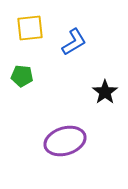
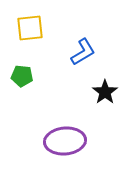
blue L-shape: moved 9 px right, 10 px down
purple ellipse: rotated 12 degrees clockwise
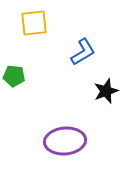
yellow square: moved 4 px right, 5 px up
green pentagon: moved 8 px left
black star: moved 1 px right, 1 px up; rotated 15 degrees clockwise
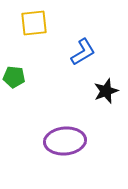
green pentagon: moved 1 px down
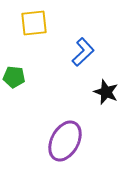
blue L-shape: rotated 12 degrees counterclockwise
black star: moved 1 px down; rotated 30 degrees counterclockwise
purple ellipse: rotated 57 degrees counterclockwise
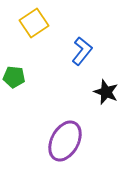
yellow square: rotated 28 degrees counterclockwise
blue L-shape: moved 1 px left, 1 px up; rotated 8 degrees counterclockwise
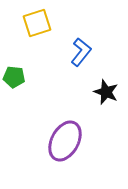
yellow square: moved 3 px right; rotated 16 degrees clockwise
blue L-shape: moved 1 px left, 1 px down
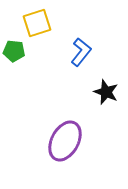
green pentagon: moved 26 px up
